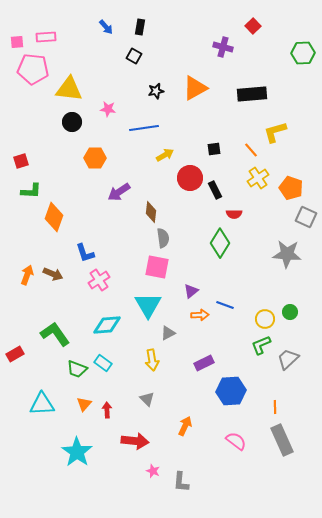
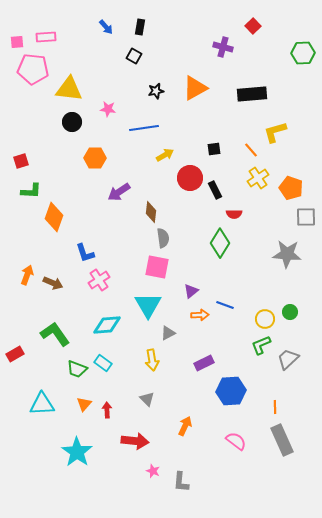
gray square at (306, 217): rotated 25 degrees counterclockwise
brown arrow at (53, 274): moved 9 px down
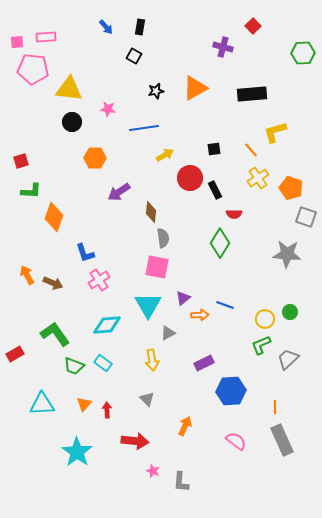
gray square at (306, 217): rotated 20 degrees clockwise
orange arrow at (27, 275): rotated 48 degrees counterclockwise
purple triangle at (191, 291): moved 8 px left, 7 px down
green trapezoid at (77, 369): moved 3 px left, 3 px up
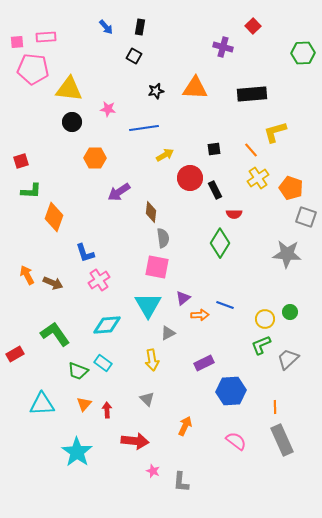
orange triangle at (195, 88): rotated 32 degrees clockwise
green trapezoid at (74, 366): moved 4 px right, 5 px down
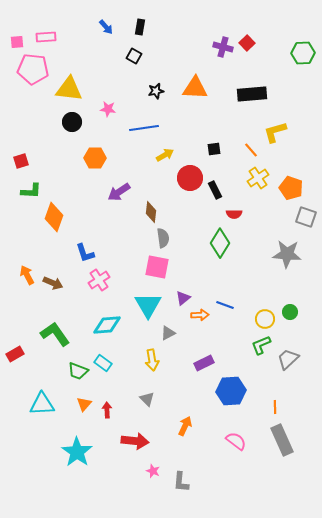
red square at (253, 26): moved 6 px left, 17 px down
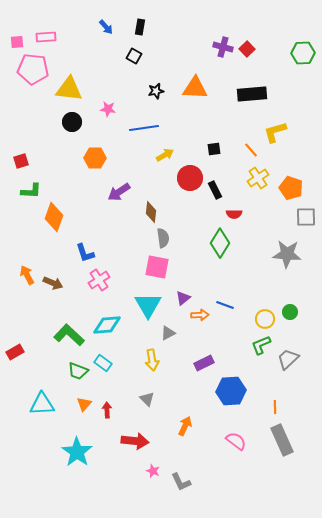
red square at (247, 43): moved 6 px down
gray square at (306, 217): rotated 20 degrees counterclockwise
green L-shape at (55, 334): moved 14 px right, 1 px down; rotated 12 degrees counterclockwise
red rectangle at (15, 354): moved 2 px up
gray L-shape at (181, 482): rotated 30 degrees counterclockwise
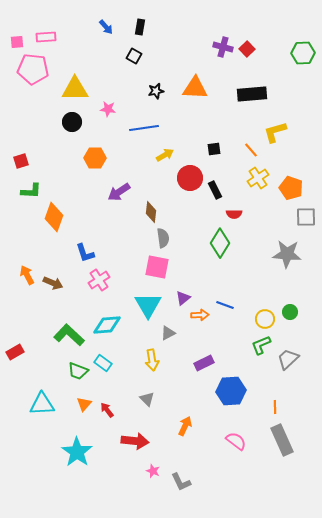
yellow triangle at (69, 89): moved 6 px right; rotated 8 degrees counterclockwise
red arrow at (107, 410): rotated 35 degrees counterclockwise
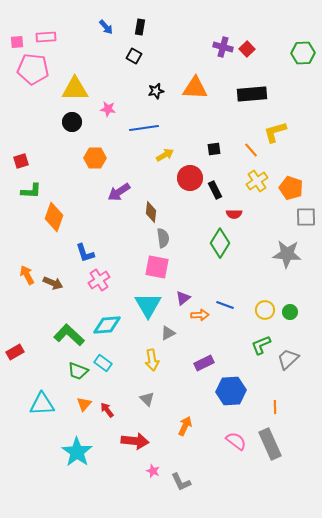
yellow cross at (258, 178): moved 1 px left, 3 px down
yellow circle at (265, 319): moved 9 px up
gray rectangle at (282, 440): moved 12 px left, 4 px down
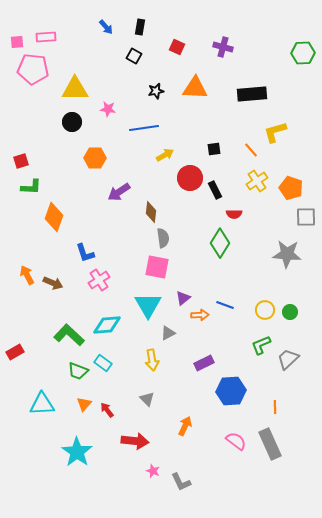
red square at (247, 49): moved 70 px left, 2 px up; rotated 21 degrees counterclockwise
green L-shape at (31, 191): moved 4 px up
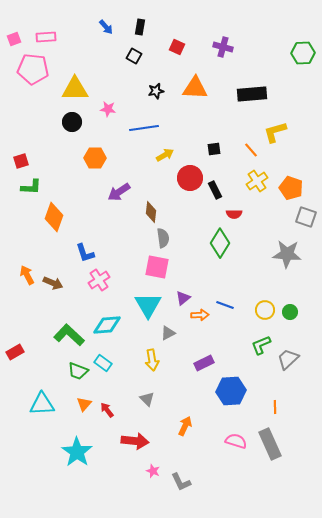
pink square at (17, 42): moved 3 px left, 3 px up; rotated 16 degrees counterclockwise
gray square at (306, 217): rotated 20 degrees clockwise
pink semicircle at (236, 441): rotated 20 degrees counterclockwise
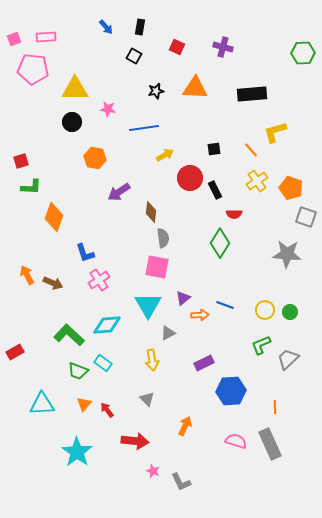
orange hexagon at (95, 158): rotated 10 degrees clockwise
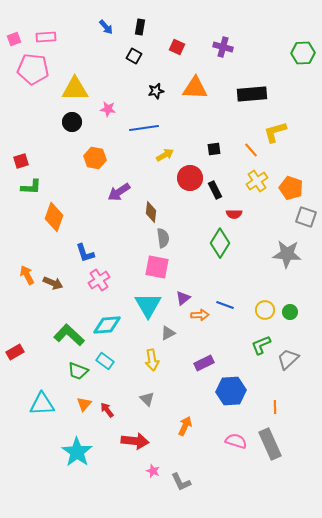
cyan rectangle at (103, 363): moved 2 px right, 2 px up
